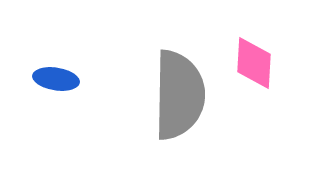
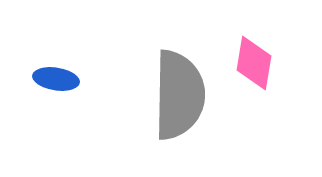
pink diamond: rotated 6 degrees clockwise
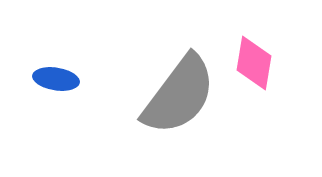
gray semicircle: rotated 36 degrees clockwise
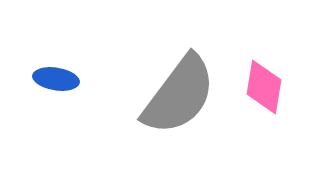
pink diamond: moved 10 px right, 24 px down
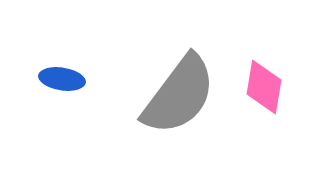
blue ellipse: moved 6 px right
